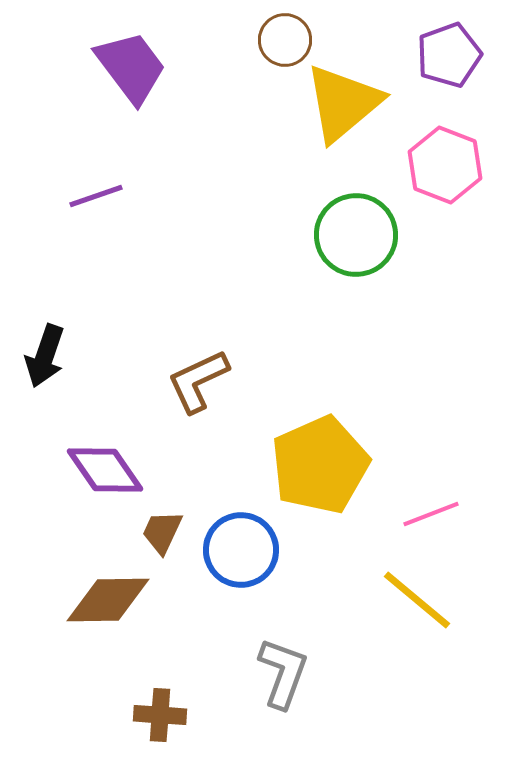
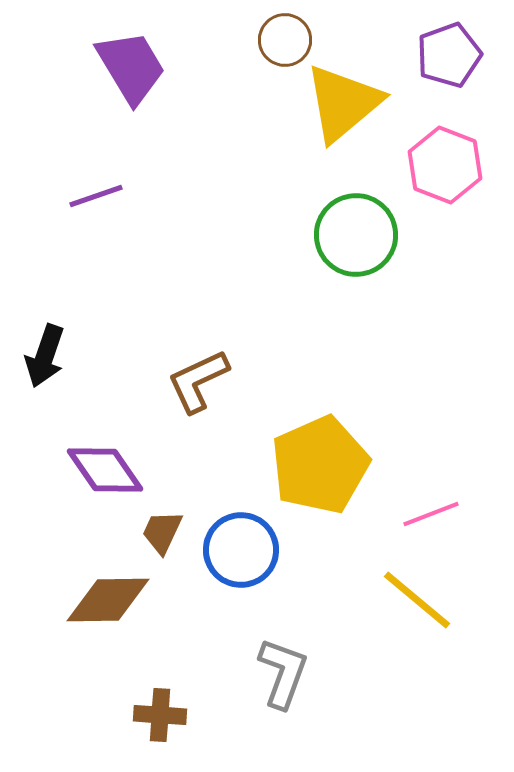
purple trapezoid: rotated 6 degrees clockwise
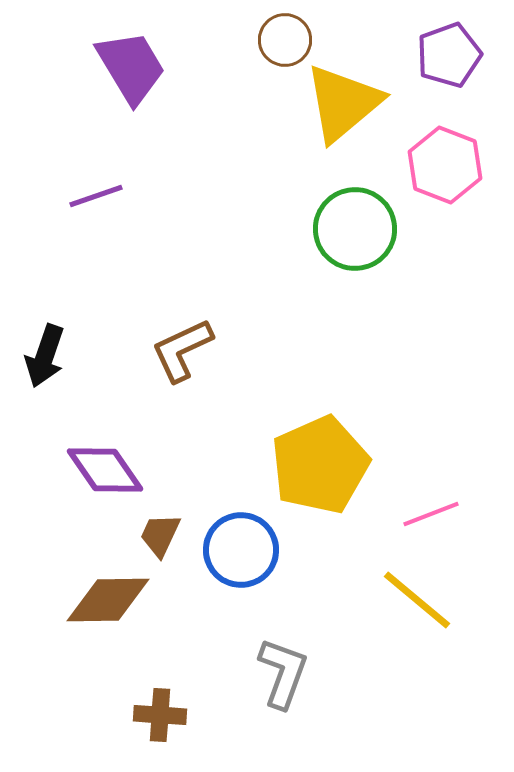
green circle: moved 1 px left, 6 px up
brown L-shape: moved 16 px left, 31 px up
brown trapezoid: moved 2 px left, 3 px down
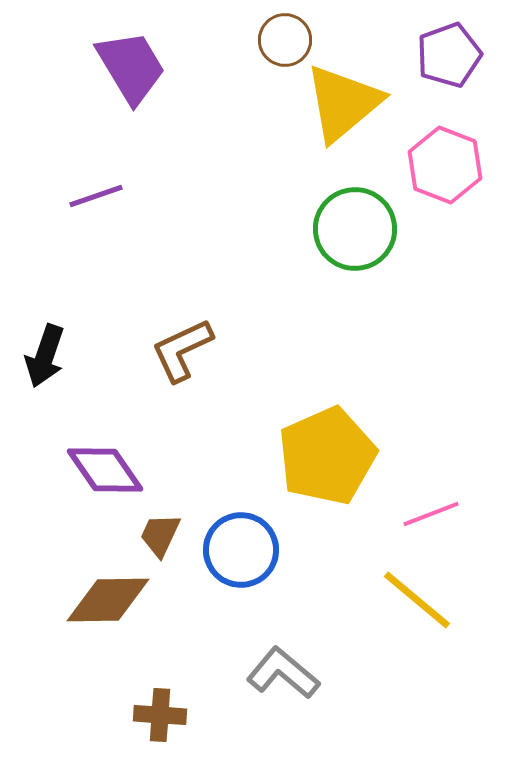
yellow pentagon: moved 7 px right, 9 px up
gray L-shape: rotated 70 degrees counterclockwise
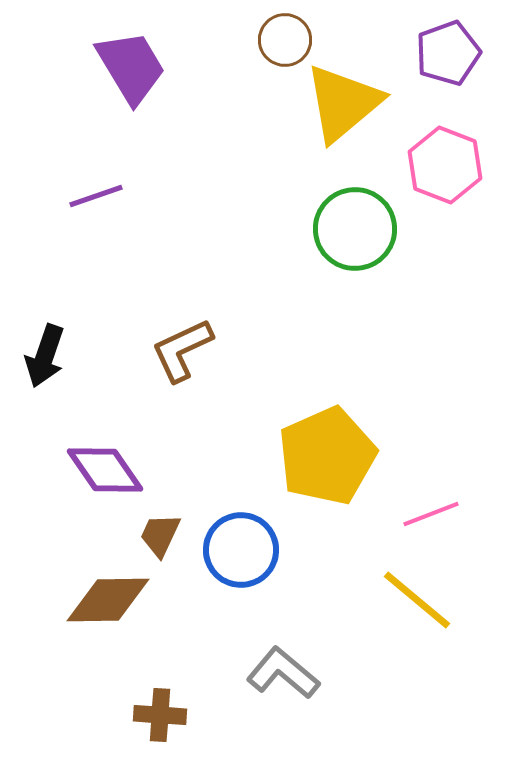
purple pentagon: moved 1 px left, 2 px up
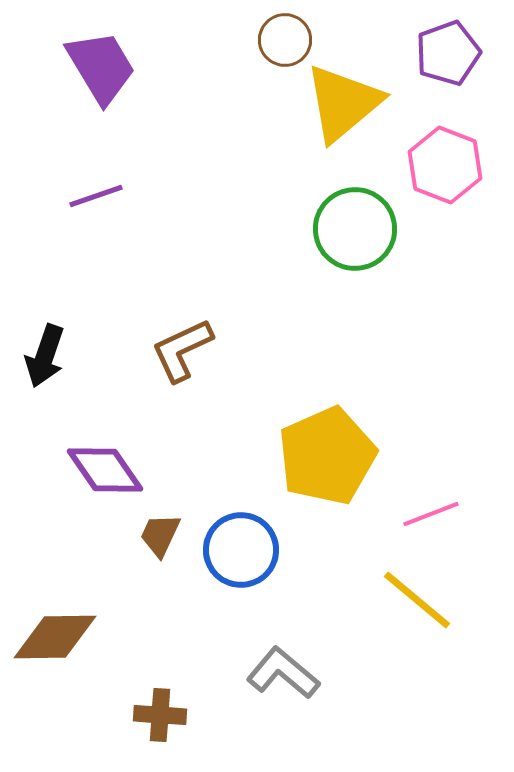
purple trapezoid: moved 30 px left
brown diamond: moved 53 px left, 37 px down
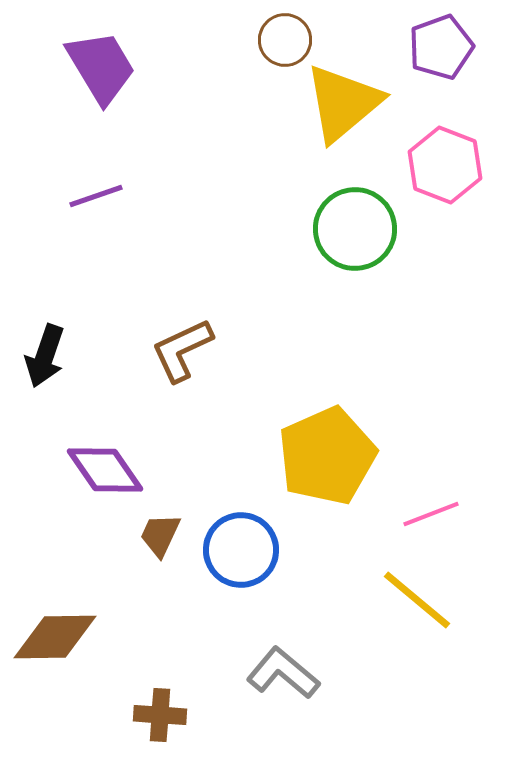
purple pentagon: moved 7 px left, 6 px up
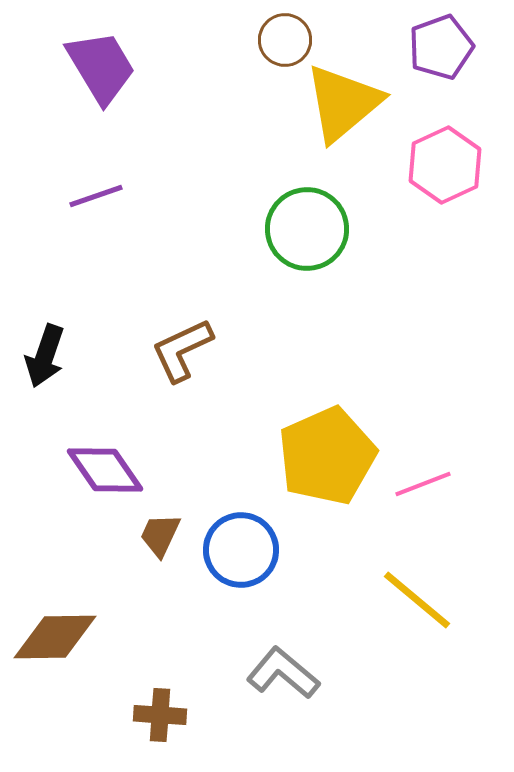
pink hexagon: rotated 14 degrees clockwise
green circle: moved 48 px left
pink line: moved 8 px left, 30 px up
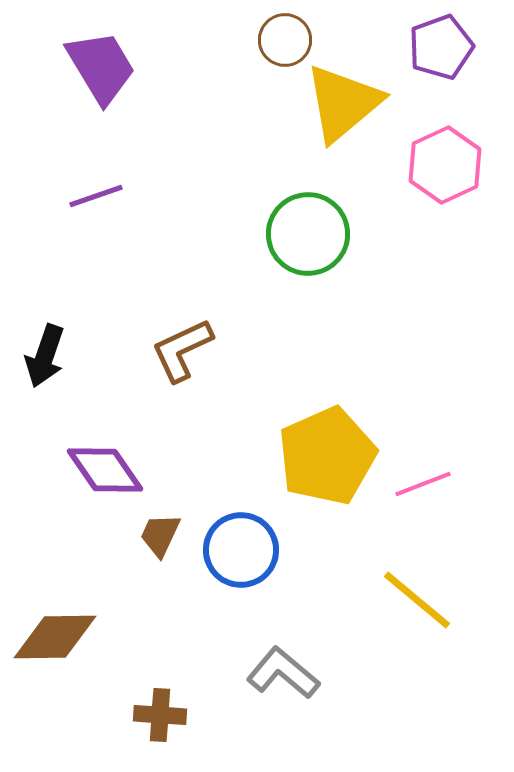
green circle: moved 1 px right, 5 px down
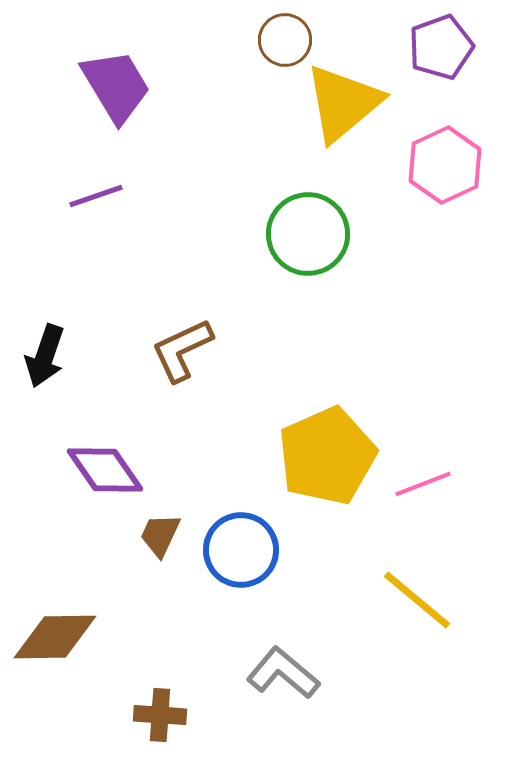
purple trapezoid: moved 15 px right, 19 px down
